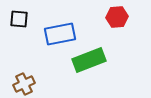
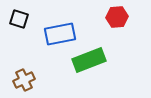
black square: rotated 12 degrees clockwise
brown cross: moved 4 px up
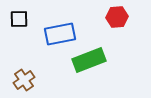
black square: rotated 18 degrees counterclockwise
brown cross: rotated 10 degrees counterclockwise
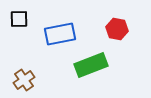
red hexagon: moved 12 px down; rotated 15 degrees clockwise
green rectangle: moved 2 px right, 5 px down
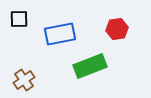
red hexagon: rotated 20 degrees counterclockwise
green rectangle: moved 1 px left, 1 px down
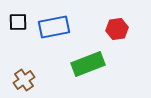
black square: moved 1 px left, 3 px down
blue rectangle: moved 6 px left, 7 px up
green rectangle: moved 2 px left, 2 px up
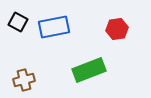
black square: rotated 30 degrees clockwise
green rectangle: moved 1 px right, 6 px down
brown cross: rotated 20 degrees clockwise
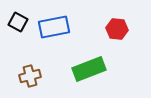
red hexagon: rotated 15 degrees clockwise
green rectangle: moved 1 px up
brown cross: moved 6 px right, 4 px up
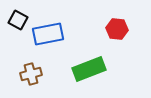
black square: moved 2 px up
blue rectangle: moved 6 px left, 7 px down
brown cross: moved 1 px right, 2 px up
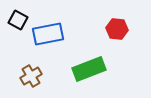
brown cross: moved 2 px down; rotated 15 degrees counterclockwise
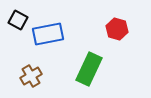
red hexagon: rotated 10 degrees clockwise
green rectangle: rotated 44 degrees counterclockwise
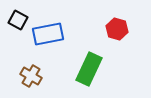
brown cross: rotated 30 degrees counterclockwise
